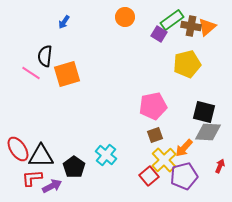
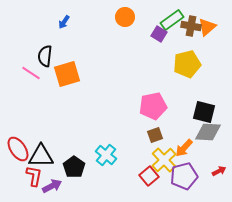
red arrow: moved 1 px left, 5 px down; rotated 40 degrees clockwise
red L-shape: moved 2 px right, 2 px up; rotated 105 degrees clockwise
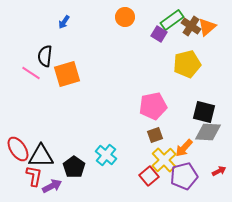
brown cross: rotated 24 degrees clockwise
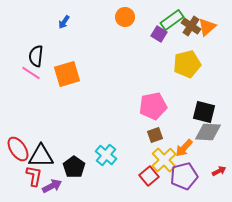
black semicircle: moved 9 px left
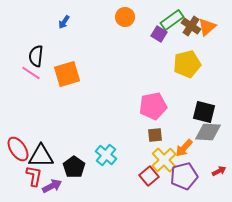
brown square: rotated 14 degrees clockwise
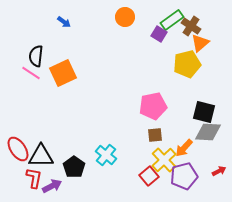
blue arrow: rotated 88 degrees counterclockwise
orange triangle: moved 7 px left, 16 px down
orange square: moved 4 px left, 1 px up; rotated 8 degrees counterclockwise
red L-shape: moved 2 px down
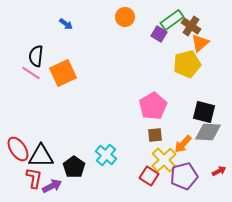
blue arrow: moved 2 px right, 2 px down
pink pentagon: rotated 20 degrees counterclockwise
orange arrow: moved 1 px left, 4 px up
red square: rotated 18 degrees counterclockwise
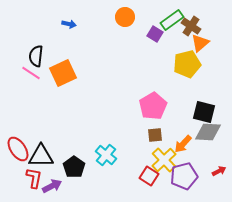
blue arrow: moved 3 px right; rotated 24 degrees counterclockwise
purple square: moved 4 px left
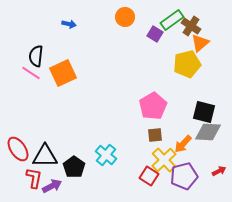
black triangle: moved 4 px right
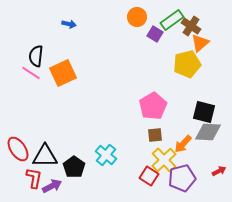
orange circle: moved 12 px right
purple pentagon: moved 2 px left, 2 px down
